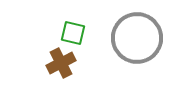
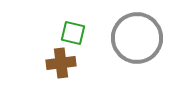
brown cross: rotated 20 degrees clockwise
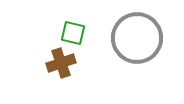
brown cross: rotated 12 degrees counterclockwise
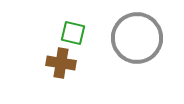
brown cross: rotated 28 degrees clockwise
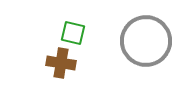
gray circle: moved 9 px right, 3 px down
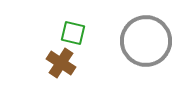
brown cross: rotated 24 degrees clockwise
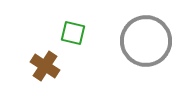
brown cross: moved 16 px left, 3 px down
